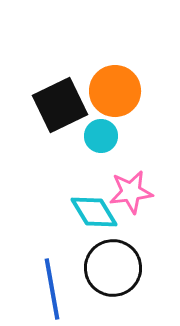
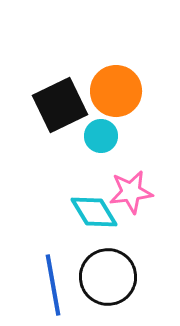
orange circle: moved 1 px right
black circle: moved 5 px left, 9 px down
blue line: moved 1 px right, 4 px up
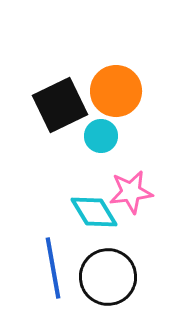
blue line: moved 17 px up
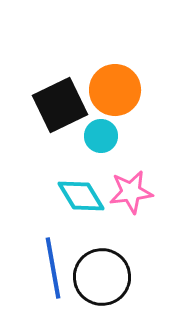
orange circle: moved 1 px left, 1 px up
cyan diamond: moved 13 px left, 16 px up
black circle: moved 6 px left
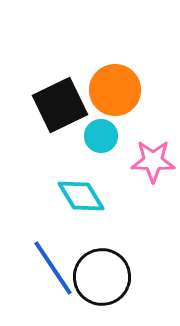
pink star: moved 22 px right, 31 px up; rotated 9 degrees clockwise
blue line: rotated 24 degrees counterclockwise
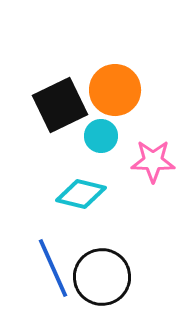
cyan diamond: moved 2 px up; rotated 45 degrees counterclockwise
blue line: rotated 10 degrees clockwise
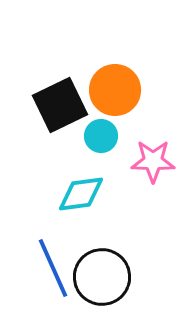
cyan diamond: rotated 21 degrees counterclockwise
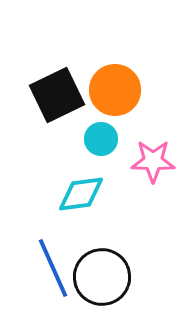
black square: moved 3 px left, 10 px up
cyan circle: moved 3 px down
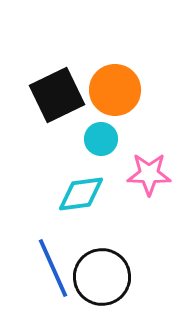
pink star: moved 4 px left, 13 px down
